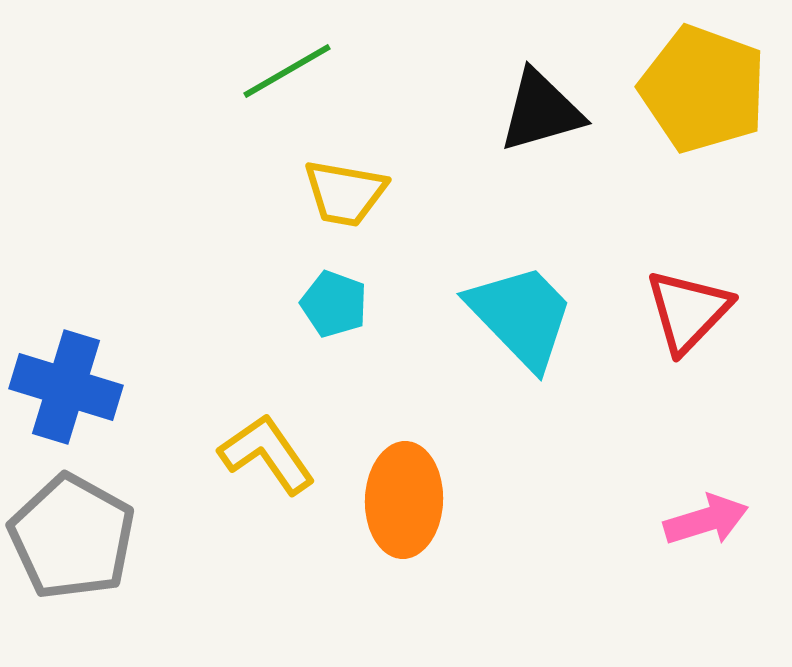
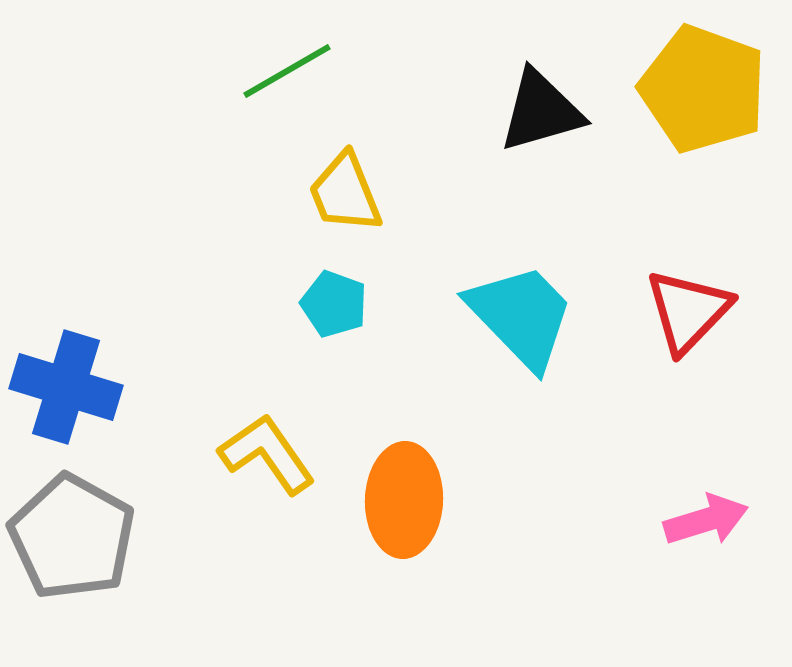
yellow trapezoid: rotated 58 degrees clockwise
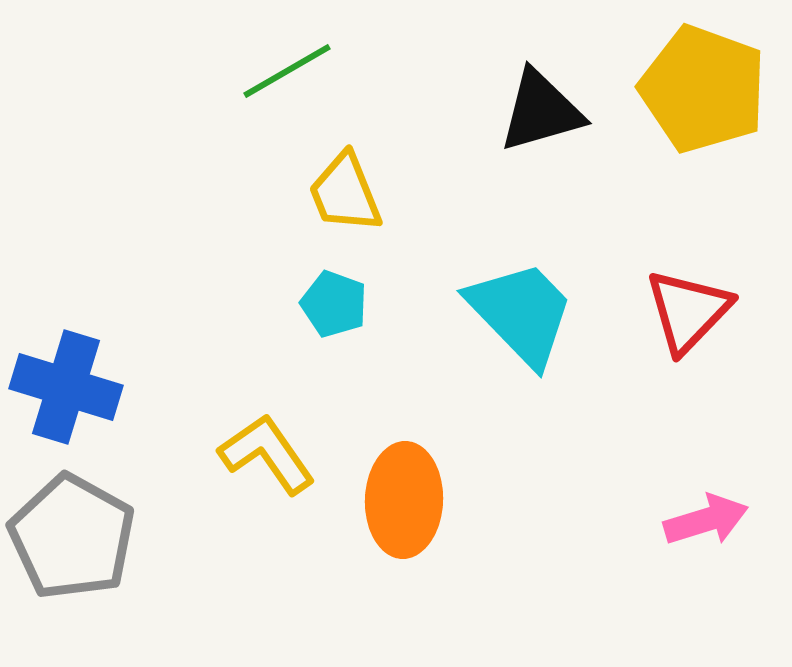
cyan trapezoid: moved 3 px up
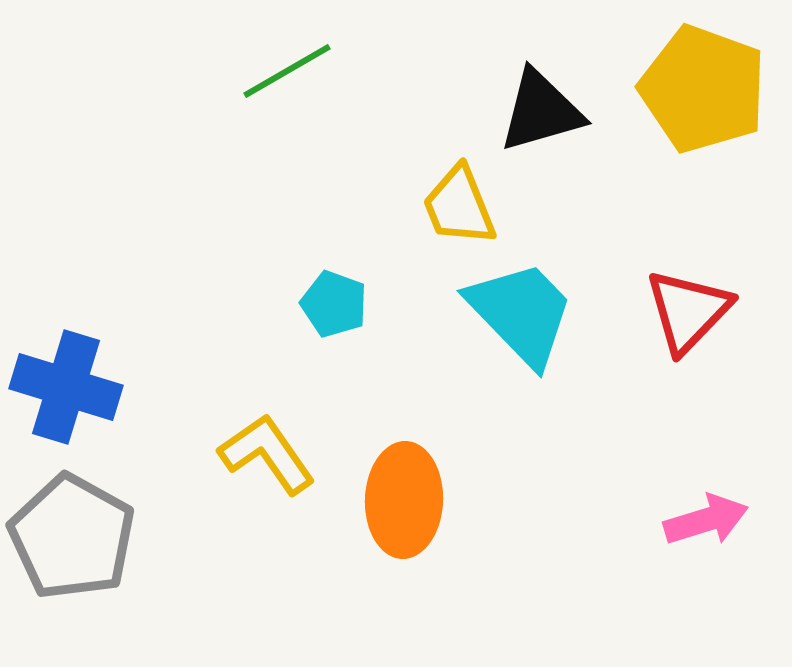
yellow trapezoid: moved 114 px right, 13 px down
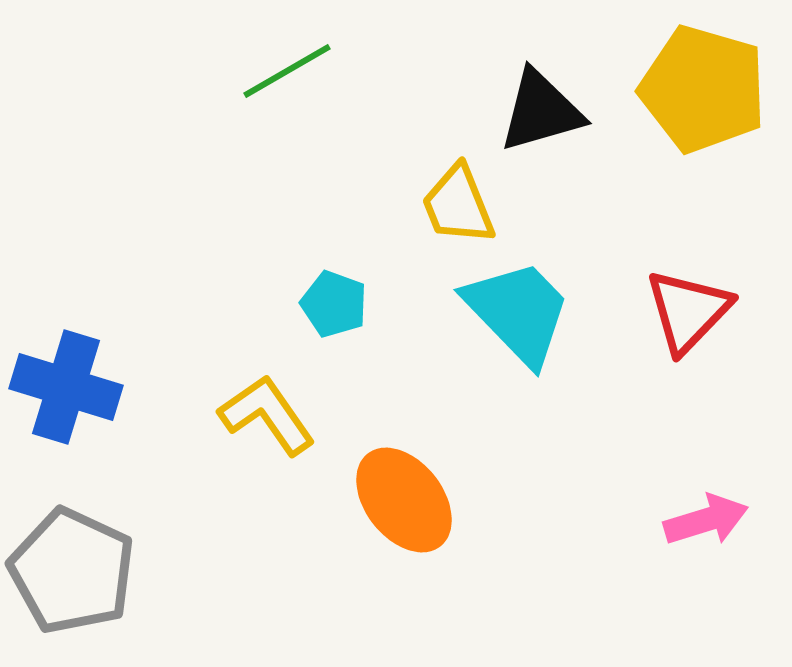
yellow pentagon: rotated 4 degrees counterclockwise
yellow trapezoid: moved 1 px left, 1 px up
cyan trapezoid: moved 3 px left, 1 px up
yellow L-shape: moved 39 px up
orange ellipse: rotated 40 degrees counterclockwise
gray pentagon: moved 34 px down; rotated 4 degrees counterclockwise
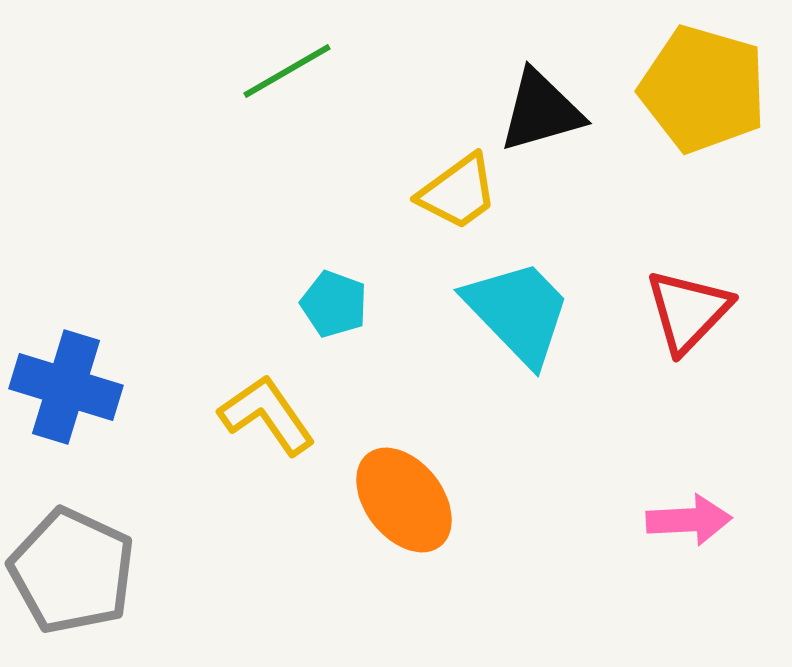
yellow trapezoid: moved 13 px up; rotated 104 degrees counterclockwise
pink arrow: moved 17 px left; rotated 14 degrees clockwise
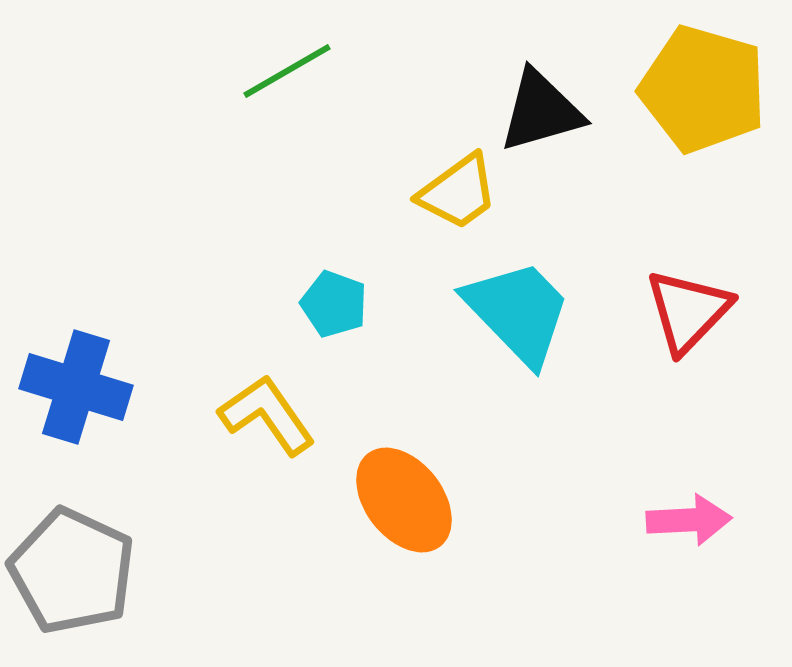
blue cross: moved 10 px right
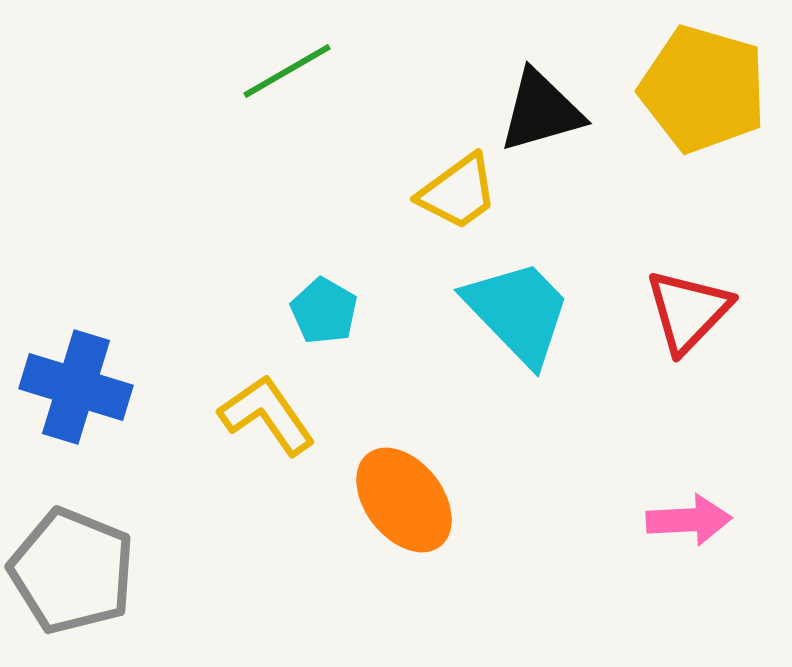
cyan pentagon: moved 10 px left, 7 px down; rotated 10 degrees clockwise
gray pentagon: rotated 3 degrees counterclockwise
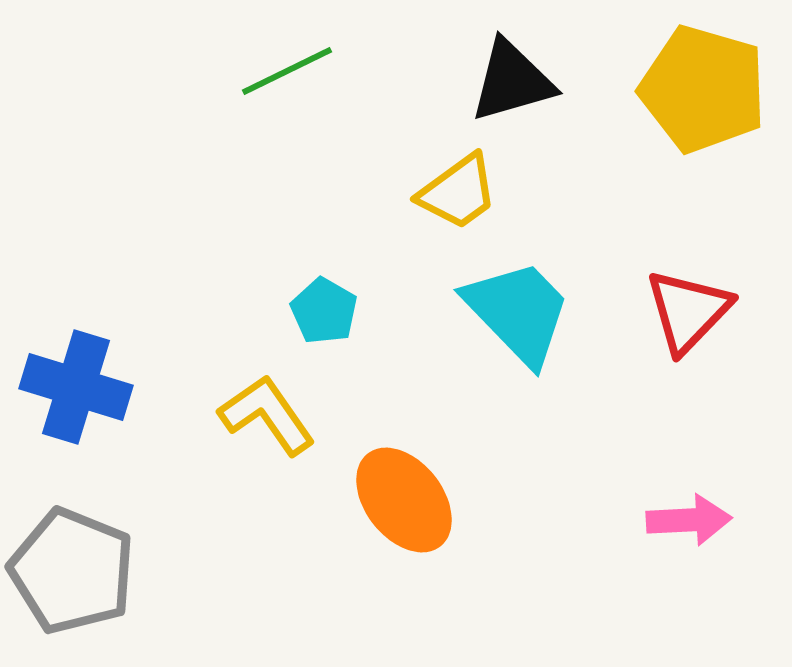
green line: rotated 4 degrees clockwise
black triangle: moved 29 px left, 30 px up
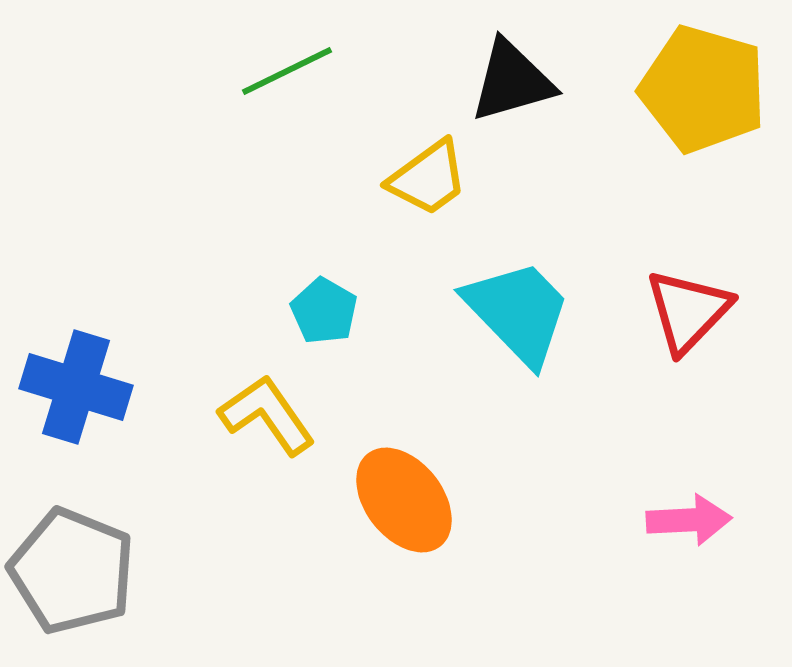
yellow trapezoid: moved 30 px left, 14 px up
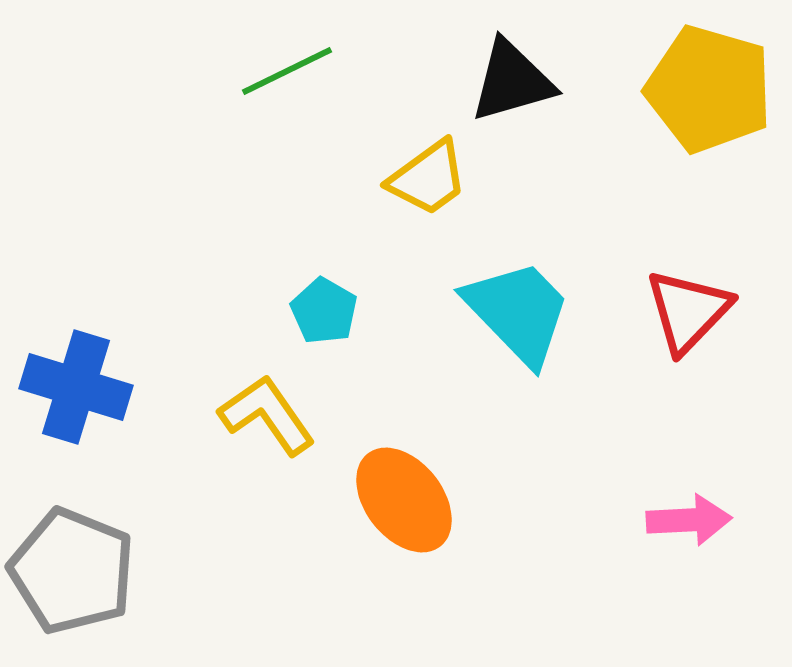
yellow pentagon: moved 6 px right
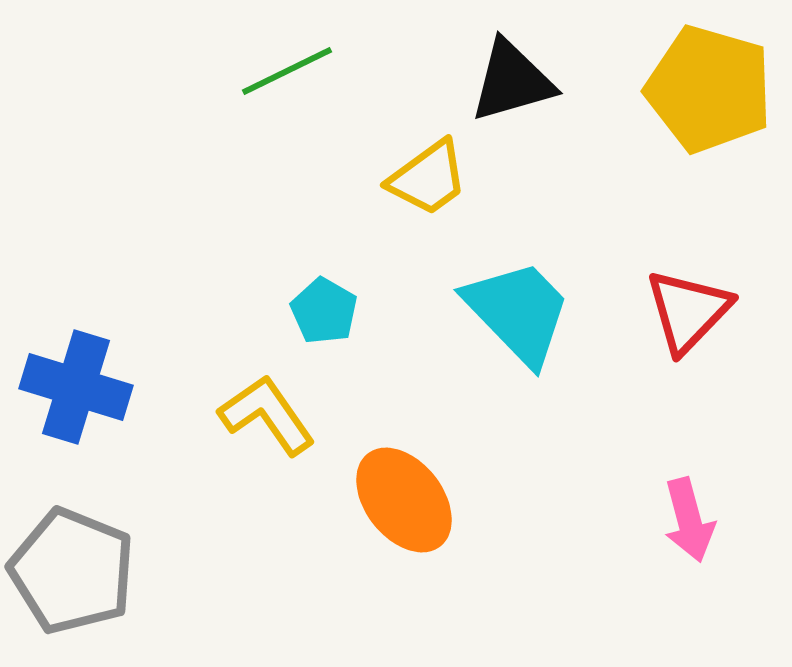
pink arrow: rotated 78 degrees clockwise
